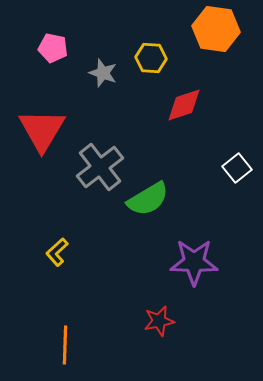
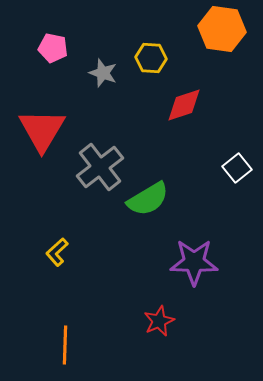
orange hexagon: moved 6 px right
red star: rotated 12 degrees counterclockwise
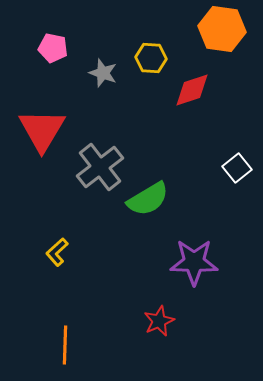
red diamond: moved 8 px right, 15 px up
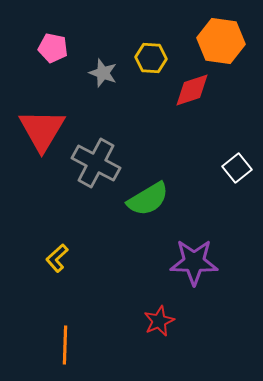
orange hexagon: moved 1 px left, 12 px down
gray cross: moved 4 px left, 4 px up; rotated 24 degrees counterclockwise
yellow L-shape: moved 6 px down
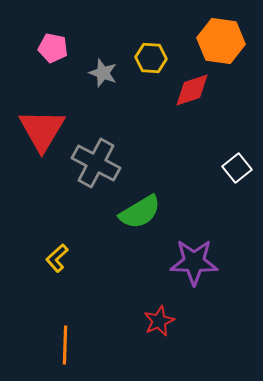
green semicircle: moved 8 px left, 13 px down
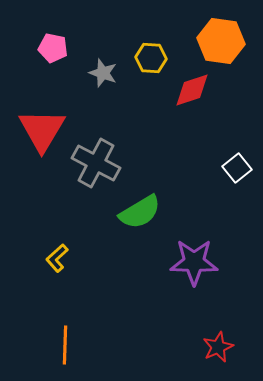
red star: moved 59 px right, 26 px down
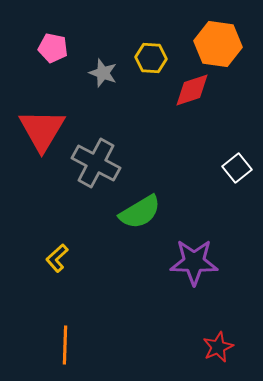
orange hexagon: moved 3 px left, 3 px down
